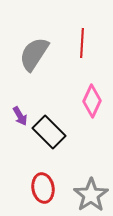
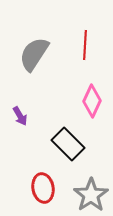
red line: moved 3 px right, 2 px down
black rectangle: moved 19 px right, 12 px down
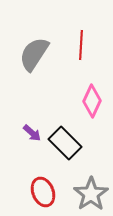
red line: moved 4 px left
purple arrow: moved 12 px right, 17 px down; rotated 18 degrees counterclockwise
black rectangle: moved 3 px left, 1 px up
red ellipse: moved 4 px down; rotated 12 degrees counterclockwise
gray star: moved 1 px up
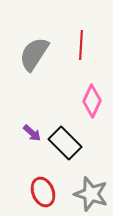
gray star: rotated 20 degrees counterclockwise
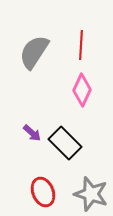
gray semicircle: moved 2 px up
pink diamond: moved 10 px left, 11 px up
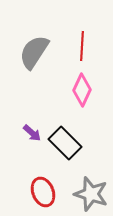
red line: moved 1 px right, 1 px down
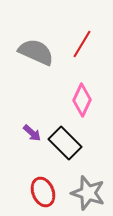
red line: moved 2 px up; rotated 28 degrees clockwise
gray semicircle: moved 2 px right; rotated 81 degrees clockwise
pink diamond: moved 10 px down
gray star: moved 3 px left, 1 px up
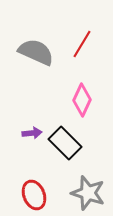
purple arrow: rotated 48 degrees counterclockwise
red ellipse: moved 9 px left, 3 px down
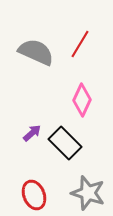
red line: moved 2 px left
purple arrow: rotated 36 degrees counterclockwise
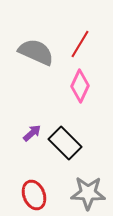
pink diamond: moved 2 px left, 14 px up
gray star: rotated 16 degrees counterclockwise
